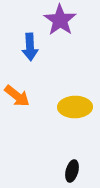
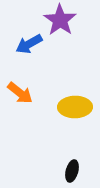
blue arrow: moved 1 px left, 3 px up; rotated 64 degrees clockwise
orange arrow: moved 3 px right, 3 px up
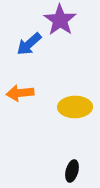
blue arrow: rotated 12 degrees counterclockwise
orange arrow: rotated 136 degrees clockwise
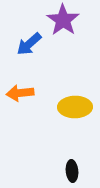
purple star: moved 3 px right
black ellipse: rotated 20 degrees counterclockwise
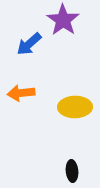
orange arrow: moved 1 px right
